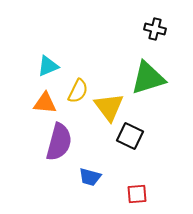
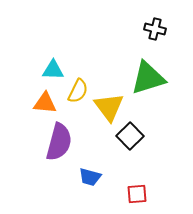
cyan triangle: moved 5 px right, 4 px down; rotated 25 degrees clockwise
black square: rotated 20 degrees clockwise
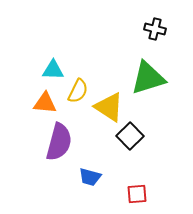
yellow triangle: rotated 20 degrees counterclockwise
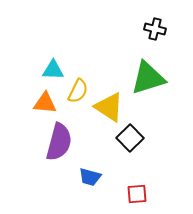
black square: moved 2 px down
